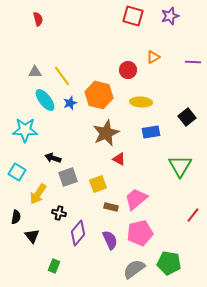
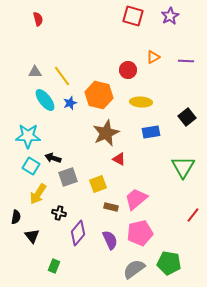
purple star: rotated 12 degrees counterclockwise
purple line: moved 7 px left, 1 px up
cyan star: moved 3 px right, 6 px down
green triangle: moved 3 px right, 1 px down
cyan square: moved 14 px right, 6 px up
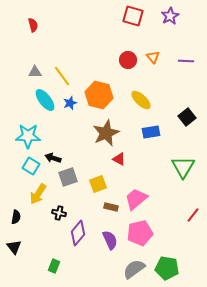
red semicircle: moved 5 px left, 6 px down
orange triangle: rotated 40 degrees counterclockwise
red circle: moved 10 px up
yellow ellipse: moved 2 px up; rotated 40 degrees clockwise
black triangle: moved 18 px left, 11 px down
green pentagon: moved 2 px left, 5 px down
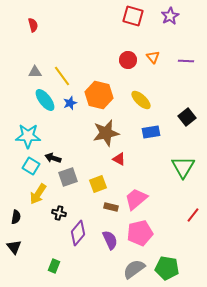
brown star: rotated 12 degrees clockwise
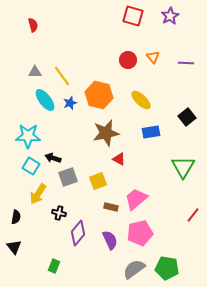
purple line: moved 2 px down
yellow square: moved 3 px up
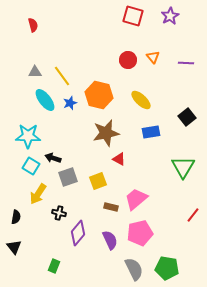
gray semicircle: rotated 100 degrees clockwise
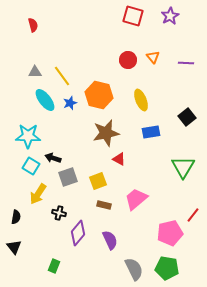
yellow ellipse: rotated 25 degrees clockwise
brown rectangle: moved 7 px left, 2 px up
pink pentagon: moved 30 px right
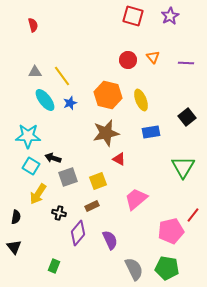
orange hexagon: moved 9 px right
brown rectangle: moved 12 px left, 1 px down; rotated 40 degrees counterclockwise
pink pentagon: moved 1 px right, 2 px up
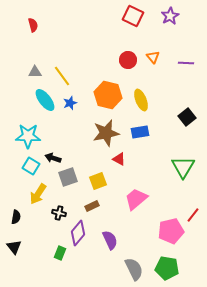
red square: rotated 10 degrees clockwise
blue rectangle: moved 11 px left
green rectangle: moved 6 px right, 13 px up
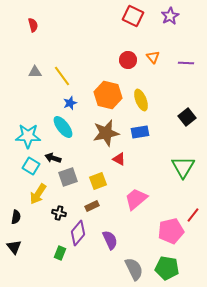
cyan ellipse: moved 18 px right, 27 px down
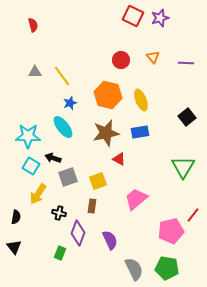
purple star: moved 10 px left, 2 px down; rotated 12 degrees clockwise
red circle: moved 7 px left
brown rectangle: rotated 56 degrees counterclockwise
purple diamond: rotated 20 degrees counterclockwise
